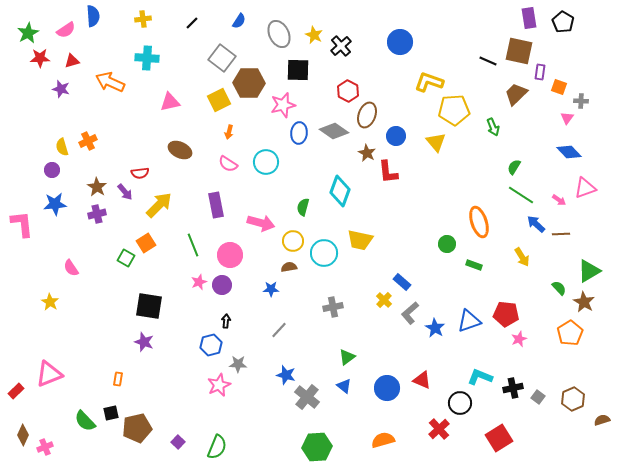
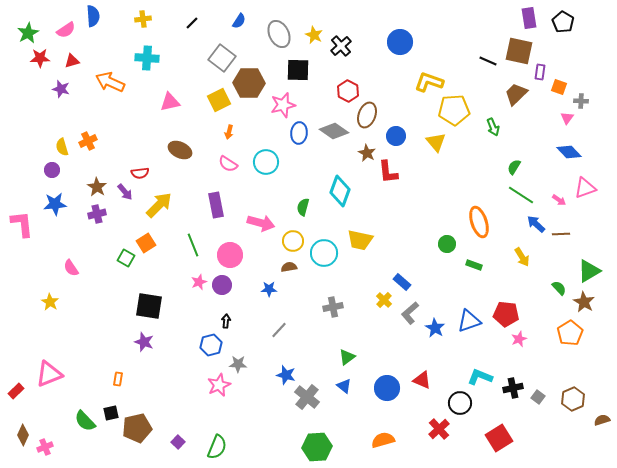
blue star at (271, 289): moved 2 px left
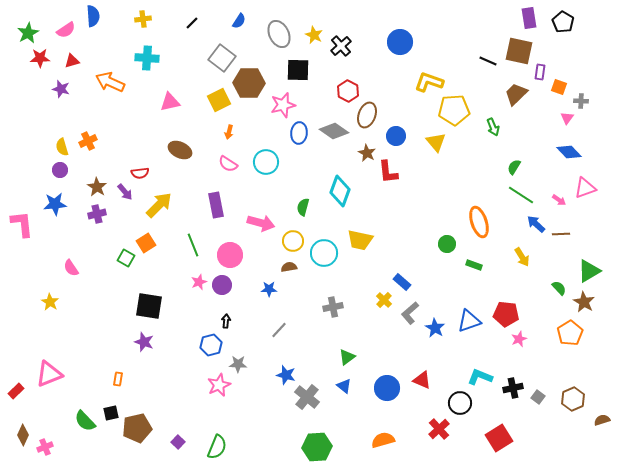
purple circle at (52, 170): moved 8 px right
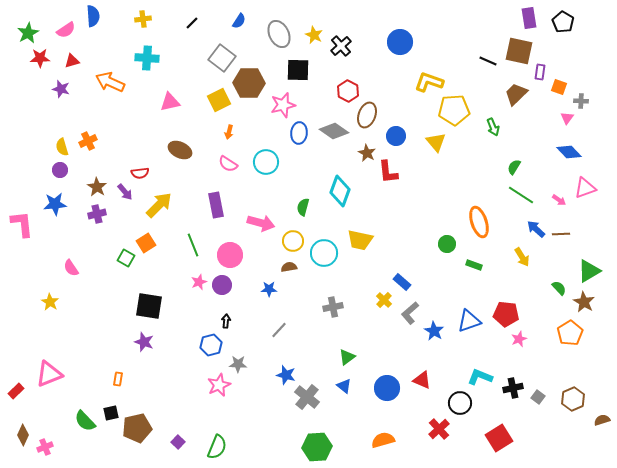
blue arrow at (536, 224): moved 5 px down
blue star at (435, 328): moved 1 px left, 3 px down
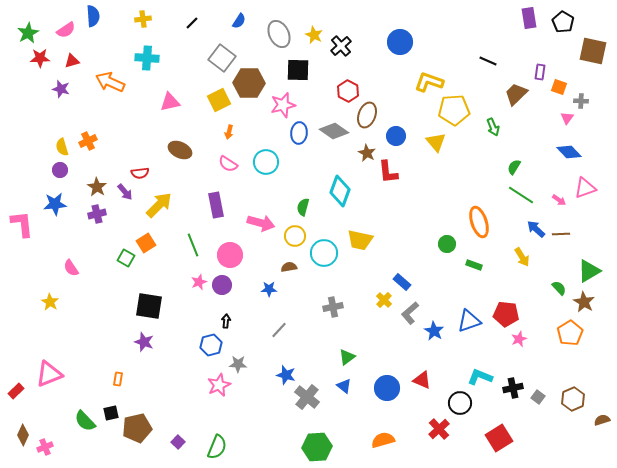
brown square at (519, 51): moved 74 px right
yellow circle at (293, 241): moved 2 px right, 5 px up
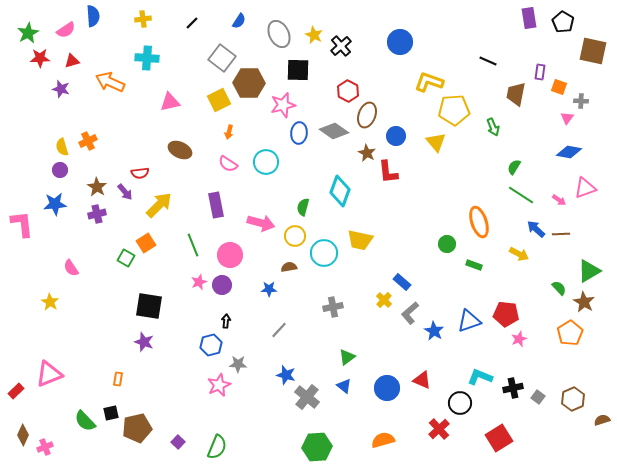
brown trapezoid at (516, 94): rotated 35 degrees counterclockwise
blue diamond at (569, 152): rotated 35 degrees counterclockwise
yellow arrow at (522, 257): moved 3 px left, 3 px up; rotated 30 degrees counterclockwise
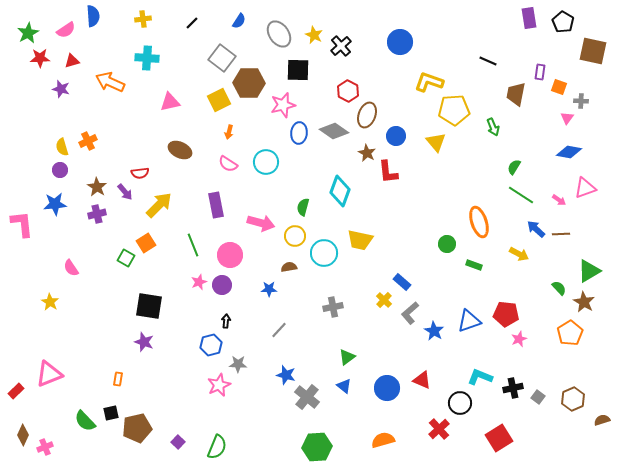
gray ellipse at (279, 34): rotated 8 degrees counterclockwise
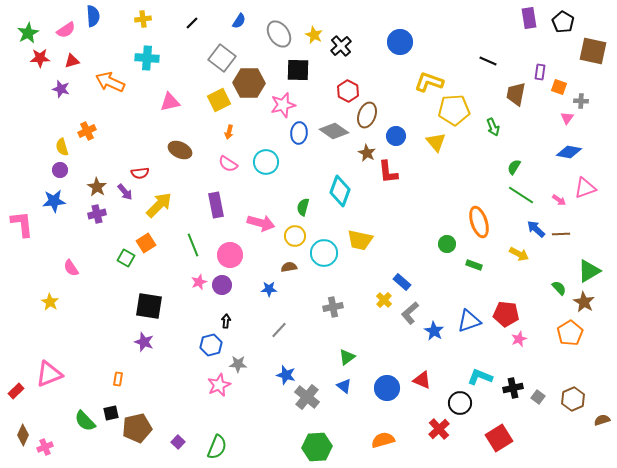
orange cross at (88, 141): moved 1 px left, 10 px up
blue star at (55, 204): moved 1 px left, 3 px up
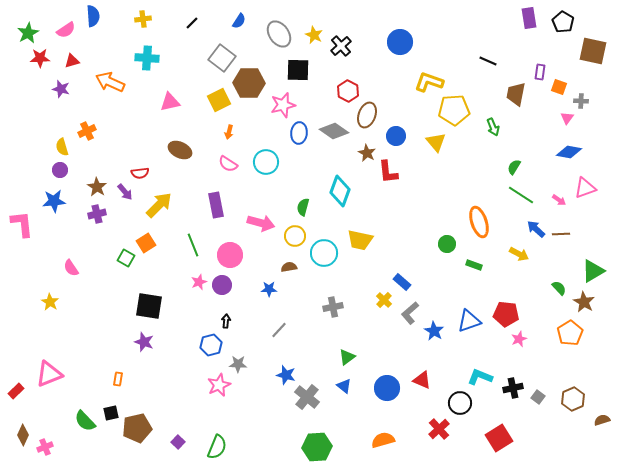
green triangle at (589, 271): moved 4 px right
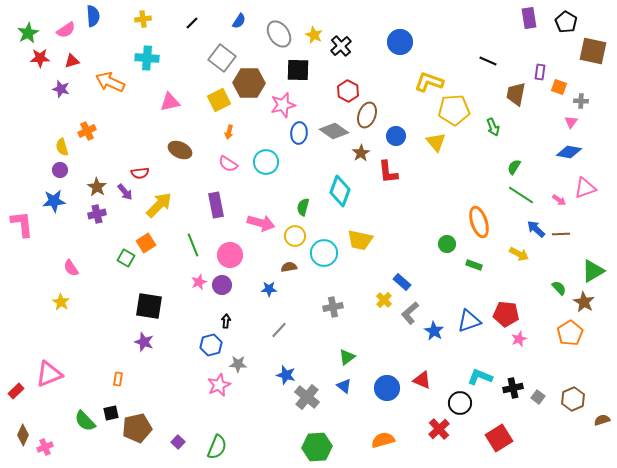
black pentagon at (563, 22): moved 3 px right
pink triangle at (567, 118): moved 4 px right, 4 px down
brown star at (367, 153): moved 6 px left; rotated 12 degrees clockwise
yellow star at (50, 302): moved 11 px right
